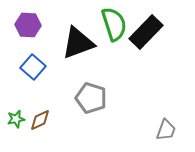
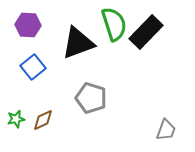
blue square: rotated 10 degrees clockwise
brown diamond: moved 3 px right
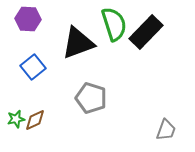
purple hexagon: moved 6 px up
brown diamond: moved 8 px left
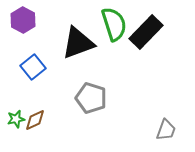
purple hexagon: moved 5 px left, 1 px down; rotated 25 degrees clockwise
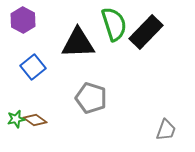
black triangle: rotated 18 degrees clockwise
brown diamond: rotated 60 degrees clockwise
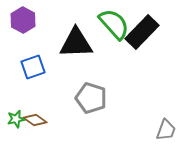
green semicircle: rotated 24 degrees counterclockwise
black rectangle: moved 4 px left
black triangle: moved 2 px left
blue square: rotated 20 degrees clockwise
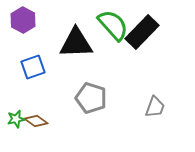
green semicircle: moved 1 px left, 1 px down
brown diamond: moved 1 px right, 1 px down
gray trapezoid: moved 11 px left, 23 px up
